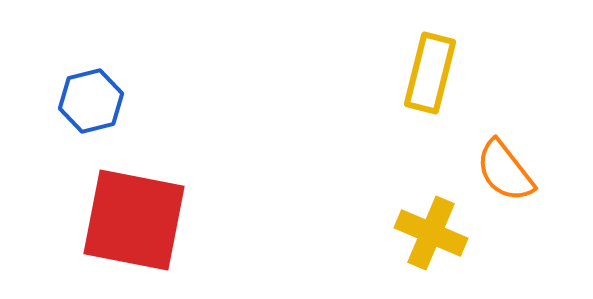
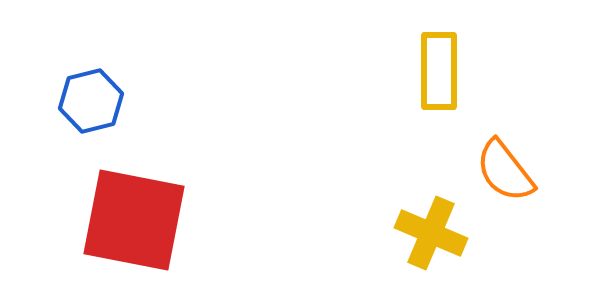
yellow rectangle: moved 9 px right, 2 px up; rotated 14 degrees counterclockwise
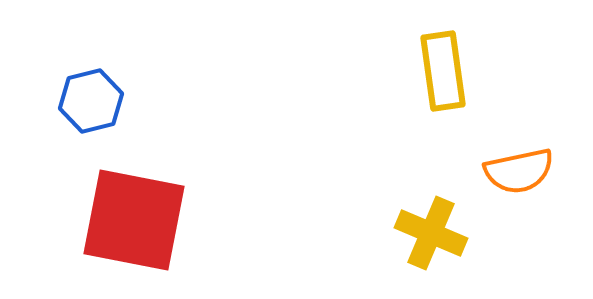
yellow rectangle: moved 4 px right; rotated 8 degrees counterclockwise
orange semicircle: moved 14 px right; rotated 64 degrees counterclockwise
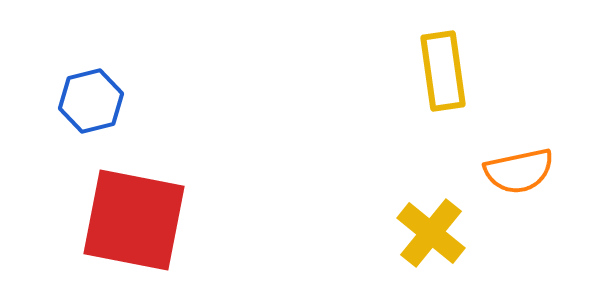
yellow cross: rotated 16 degrees clockwise
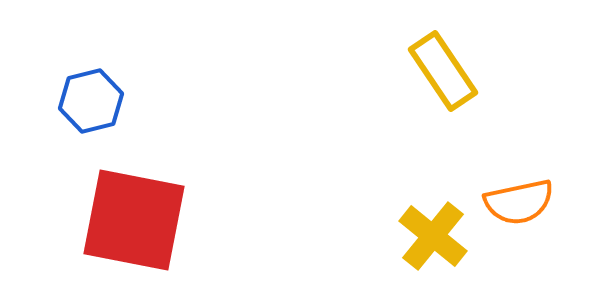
yellow rectangle: rotated 26 degrees counterclockwise
orange semicircle: moved 31 px down
yellow cross: moved 2 px right, 3 px down
